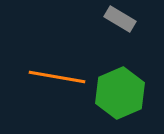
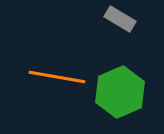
green hexagon: moved 1 px up
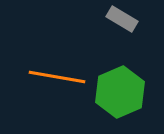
gray rectangle: moved 2 px right
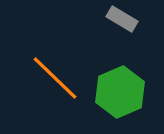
orange line: moved 2 px left, 1 px down; rotated 34 degrees clockwise
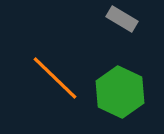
green hexagon: rotated 12 degrees counterclockwise
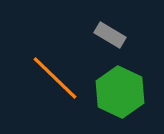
gray rectangle: moved 12 px left, 16 px down
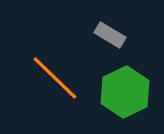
green hexagon: moved 5 px right; rotated 9 degrees clockwise
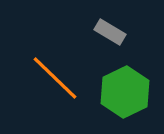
gray rectangle: moved 3 px up
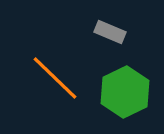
gray rectangle: rotated 8 degrees counterclockwise
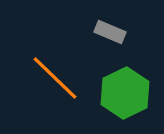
green hexagon: moved 1 px down
